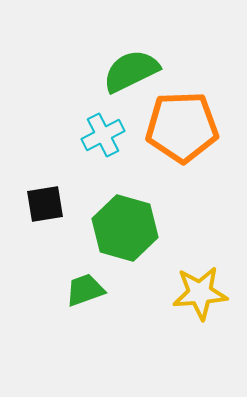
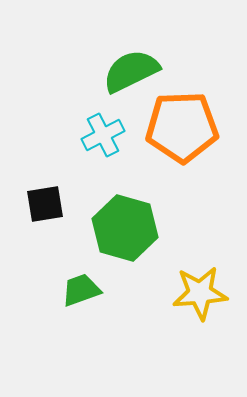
green trapezoid: moved 4 px left
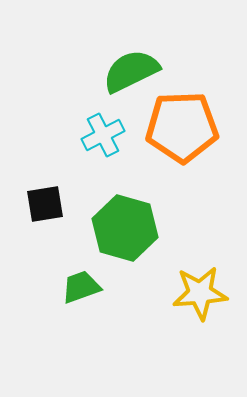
green trapezoid: moved 3 px up
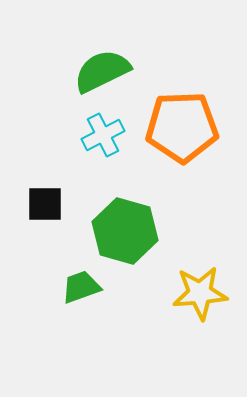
green semicircle: moved 29 px left
black square: rotated 9 degrees clockwise
green hexagon: moved 3 px down
